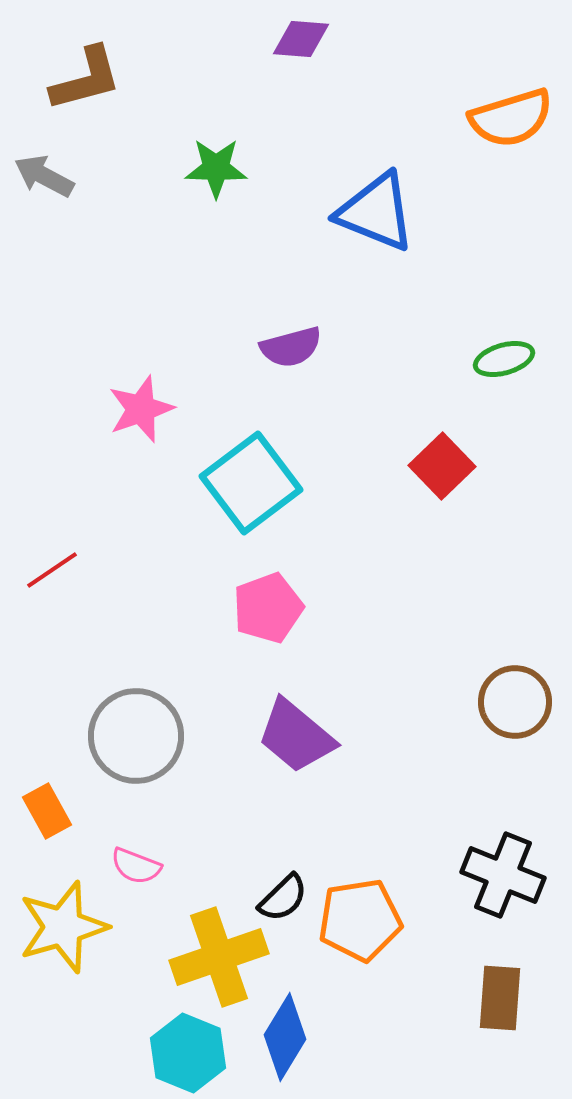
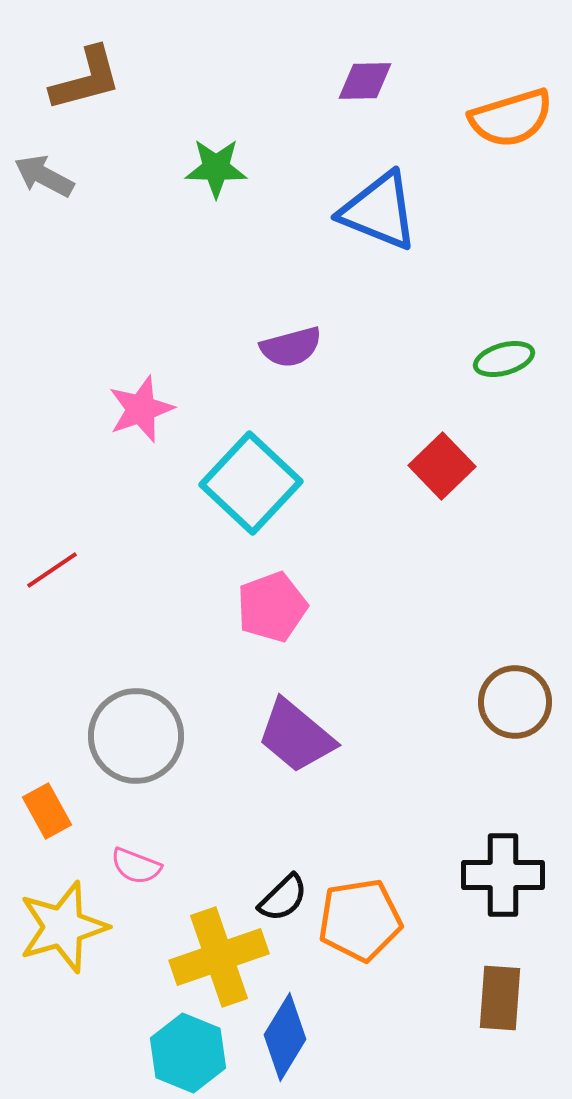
purple diamond: moved 64 px right, 42 px down; rotated 6 degrees counterclockwise
blue triangle: moved 3 px right, 1 px up
cyan square: rotated 10 degrees counterclockwise
pink pentagon: moved 4 px right, 1 px up
black cross: rotated 22 degrees counterclockwise
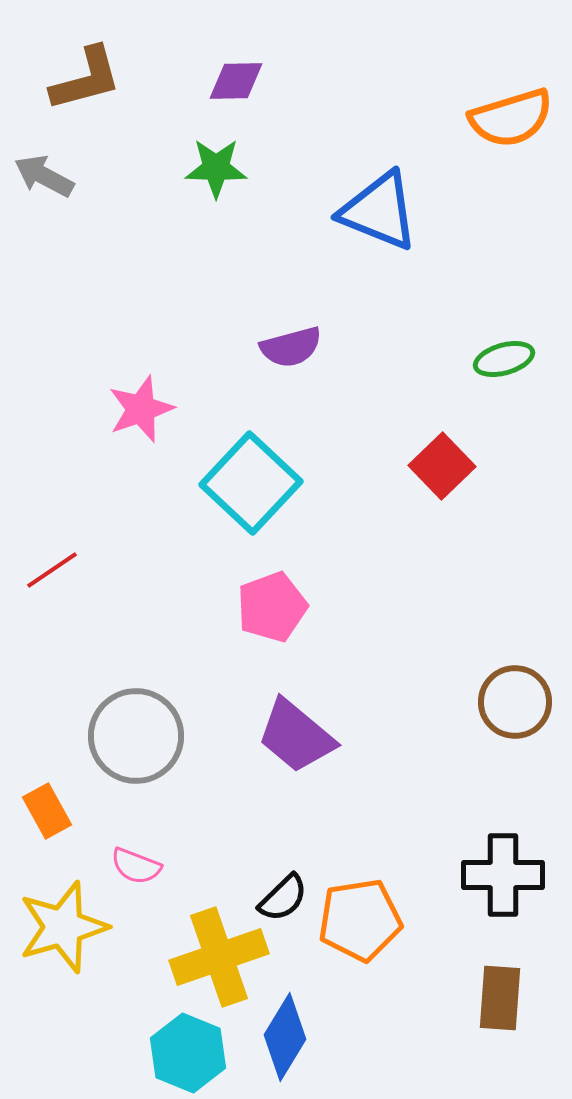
purple diamond: moved 129 px left
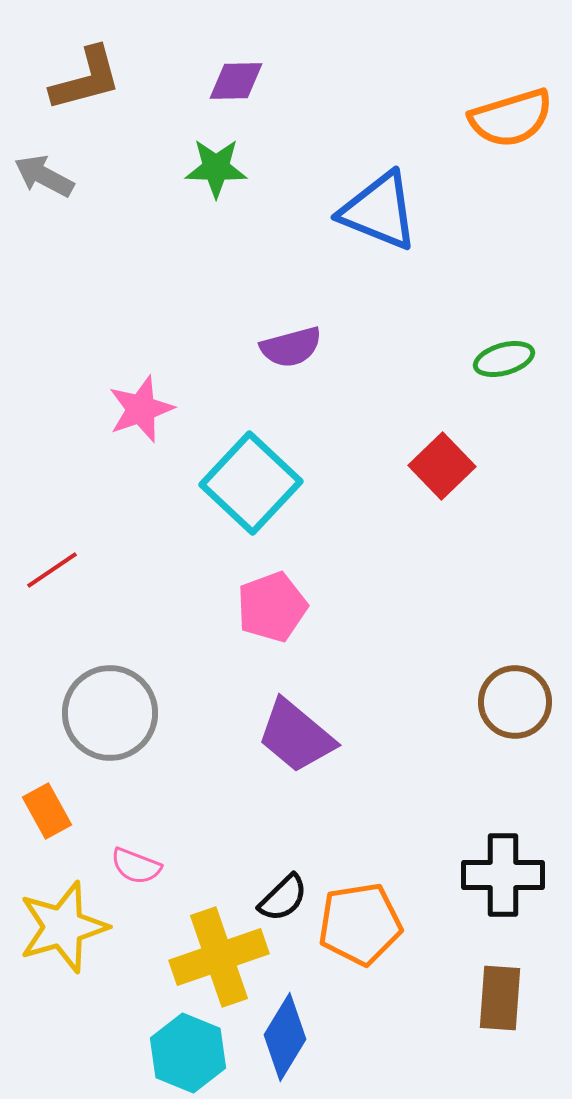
gray circle: moved 26 px left, 23 px up
orange pentagon: moved 4 px down
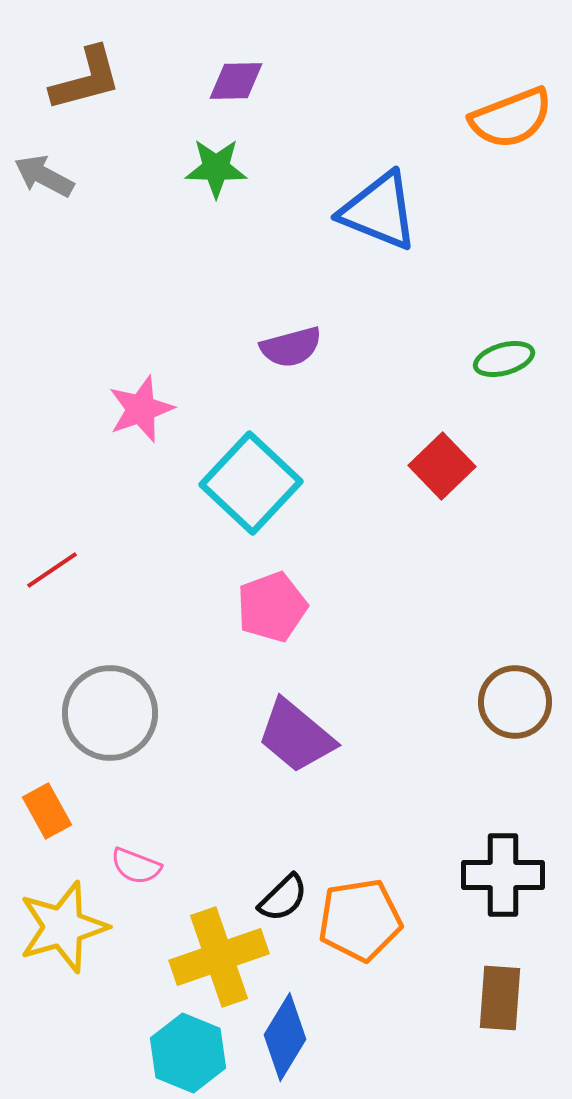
orange semicircle: rotated 4 degrees counterclockwise
orange pentagon: moved 4 px up
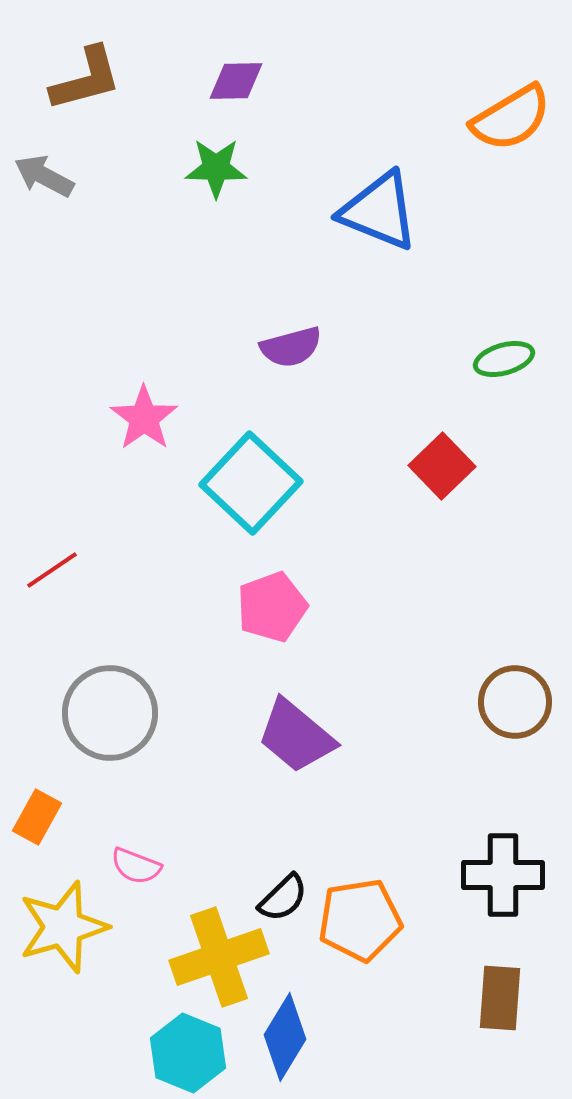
orange semicircle: rotated 10 degrees counterclockwise
pink star: moved 3 px right, 9 px down; rotated 16 degrees counterclockwise
orange rectangle: moved 10 px left, 6 px down; rotated 58 degrees clockwise
